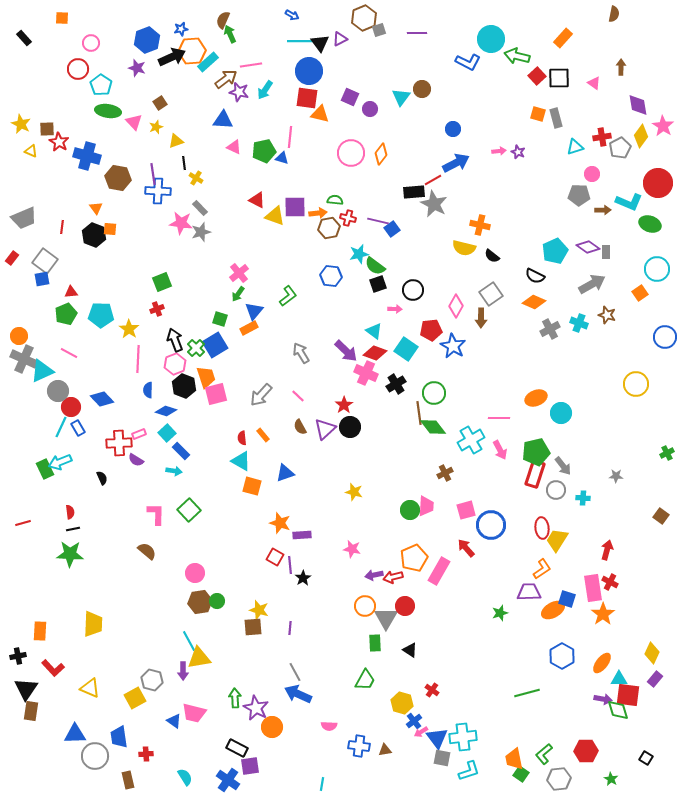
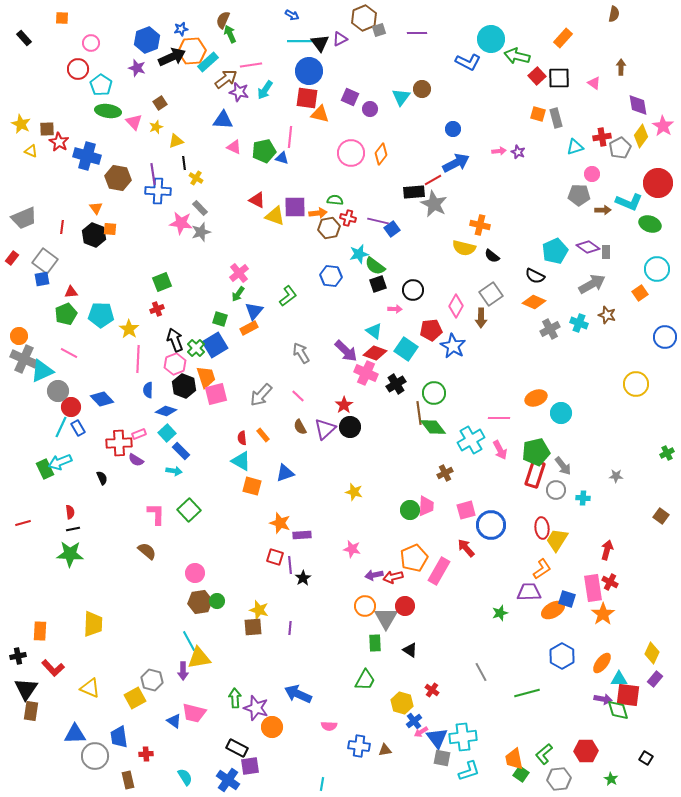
red square at (275, 557): rotated 12 degrees counterclockwise
gray line at (295, 672): moved 186 px right
purple star at (256, 708): rotated 10 degrees counterclockwise
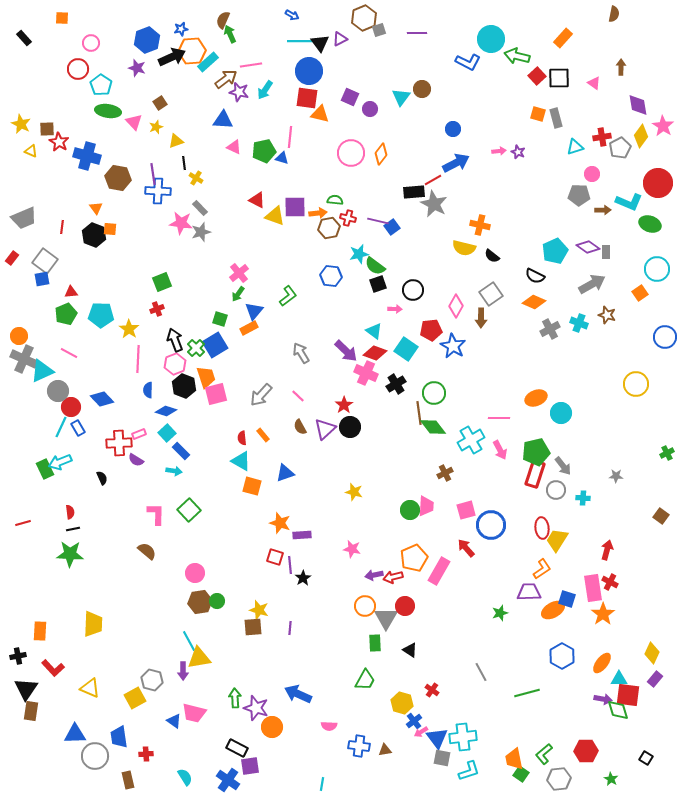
blue square at (392, 229): moved 2 px up
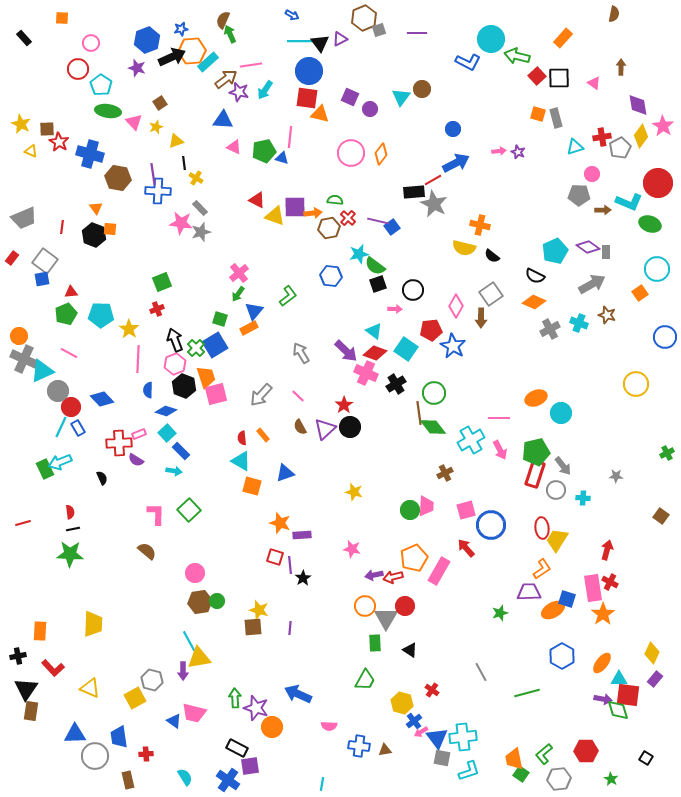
blue cross at (87, 156): moved 3 px right, 2 px up
orange arrow at (318, 213): moved 5 px left
red cross at (348, 218): rotated 28 degrees clockwise
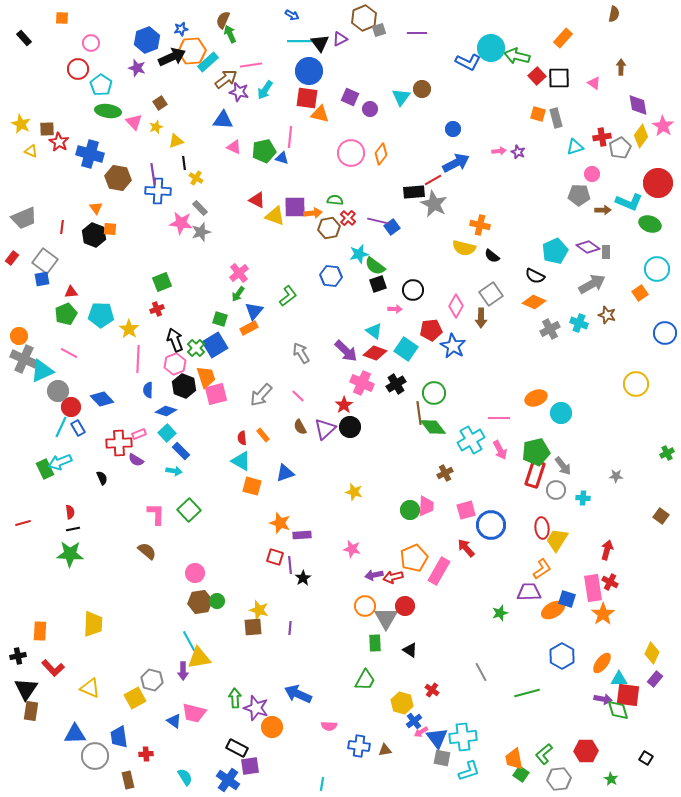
cyan circle at (491, 39): moved 9 px down
blue circle at (665, 337): moved 4 px up
pink cross at (366, 373): moved 4 px left, 10 px down
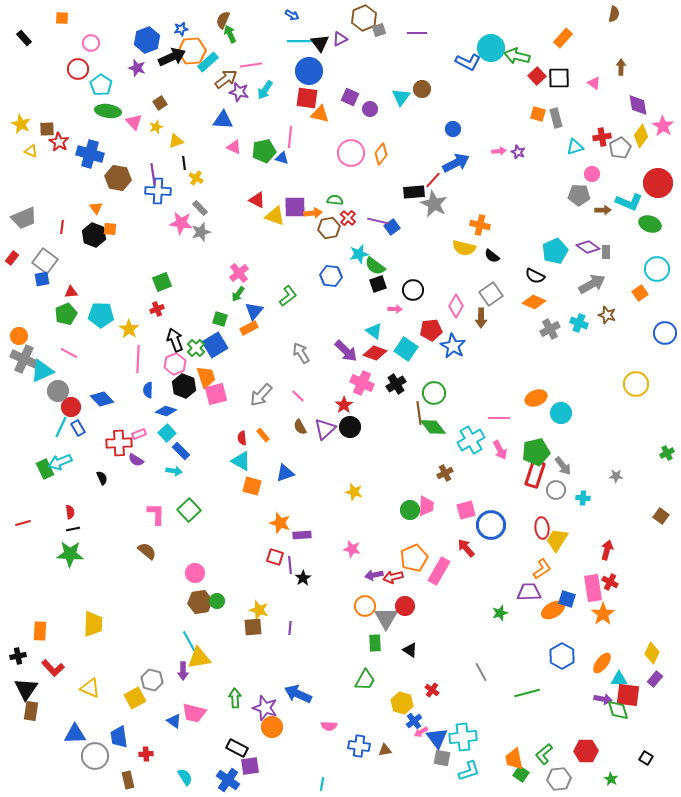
red line at (433, 180): rotated 18 degrees counterclockwise
purple star at (256, 708): moved 9 px right
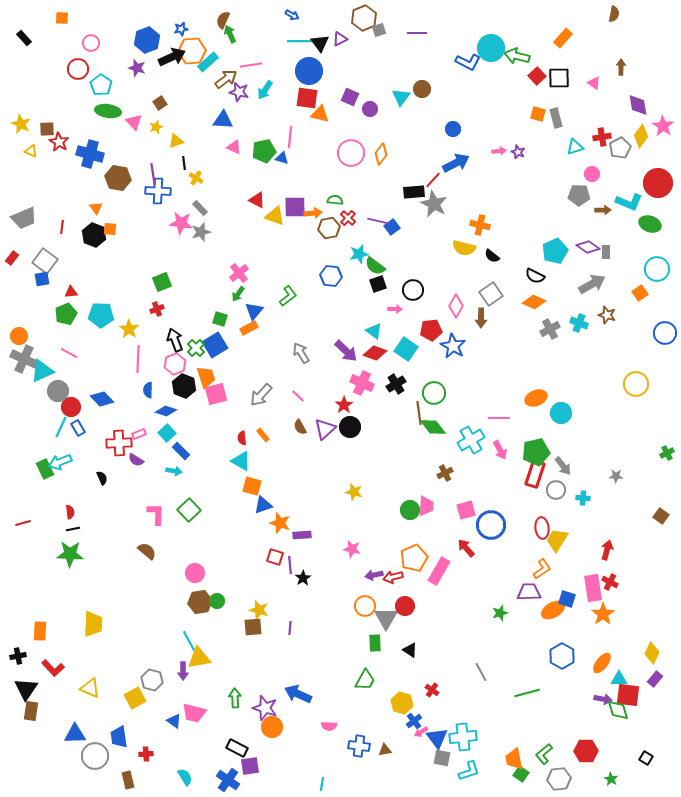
blue triangle at (285, 473): moved 22 px left, 32 px down
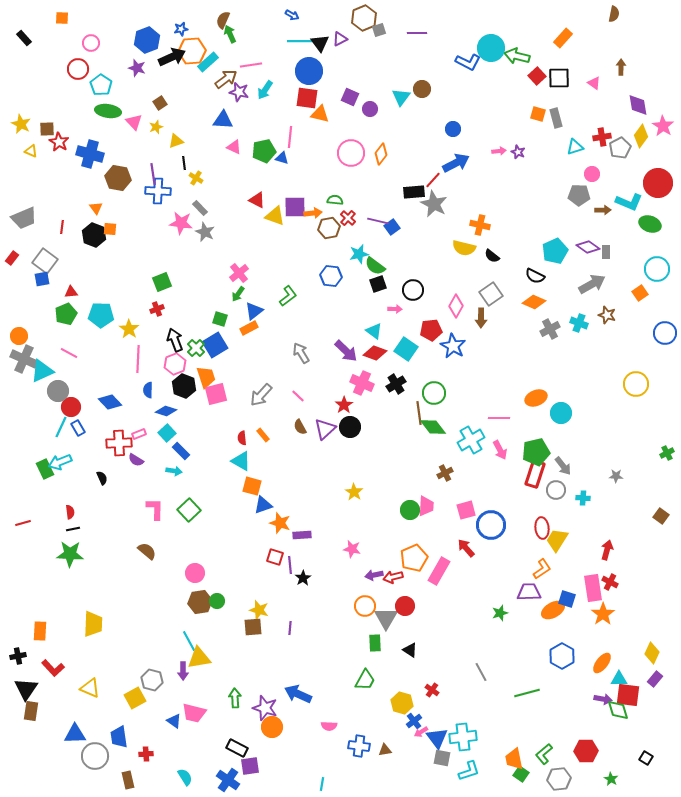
gray star at (201, 232): moved 4 px right; rotated 30 degrees counterclockwise
blue triangle at (254, 311): rotated 12 degrees clockwise
blue diamond at (102, 399): moved 8 px right, 3 px down
yellow star at (354, 492): rotated 18 degrees clockwise
pink L-shape at (156, 514): moved 1 px left, 5 px up
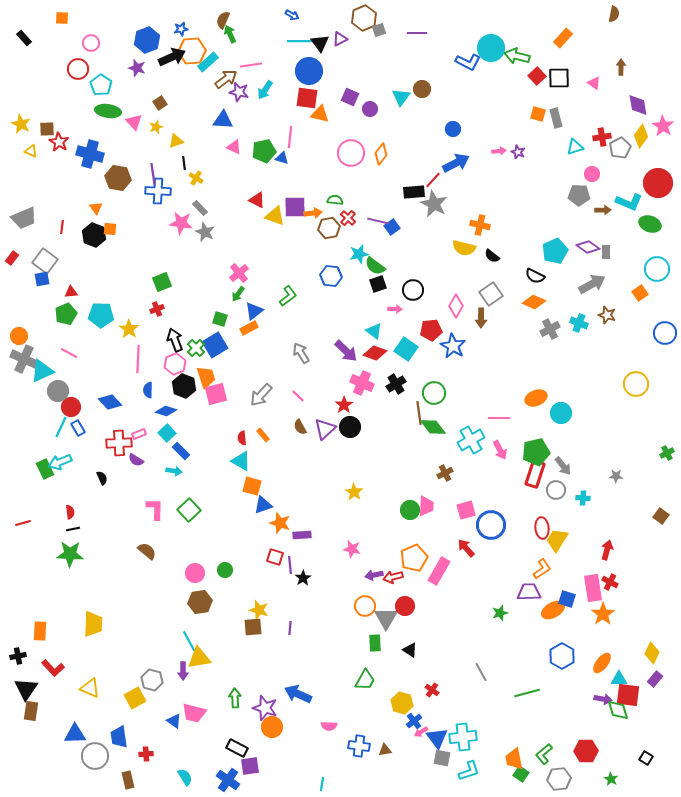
green circle at (217, 601): moved 8 px right, 31 px up
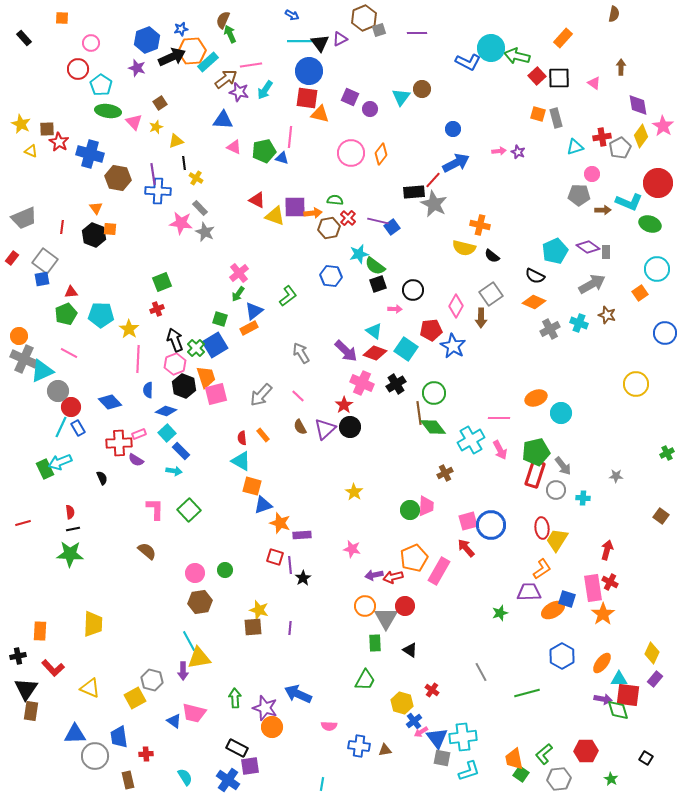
pink square at (466, 510): moved 2 px right, 11 px down
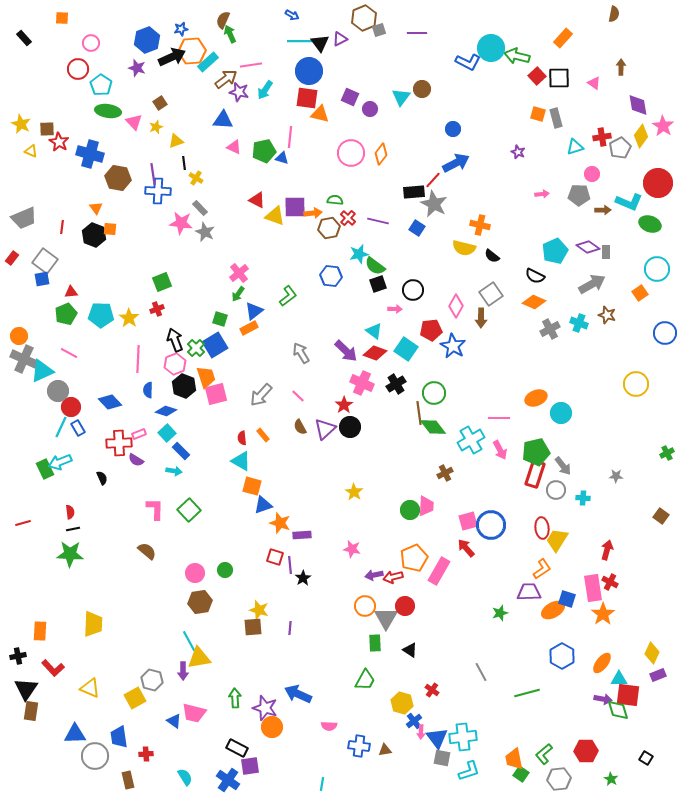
pink arrow at (499, 151): moved 43 px right, 43 px down
blue square at (392, 227): moved 25 px right, 1 px down; rotated 21 degrees counterclockwise
yellow star at (129, 329): moved 11 px up
purple rectangle at (655, 679): moved 3 px right, 4 px up; rotated 28 degrees clockwise
pink arrow at (421, 732): rotated 56 degrees counterclockwise
